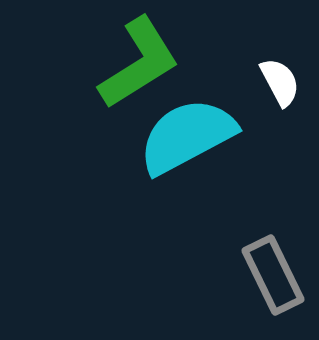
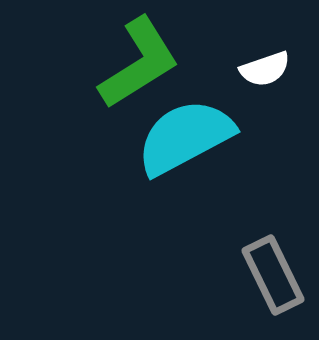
white semicircle: moved 15 px left, 13 px up; rotated 99 degrees clockwise
cyan semicircle: moved 2 px left, 1 px down
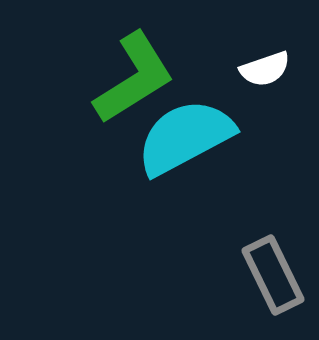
green L-shape: moved 5 px left, 15 px down
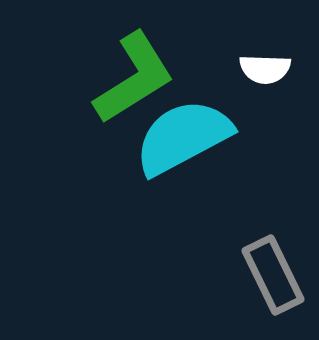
white semicircle: rotated 21 degrees clockwise
cyan semicircle: moved 2 px left
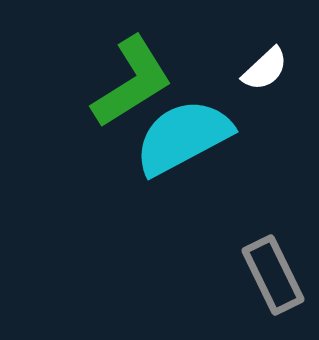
white semicircle: rotated 45 degrees counterclockwise
green L-shape: moved 2 px left, 4 px down
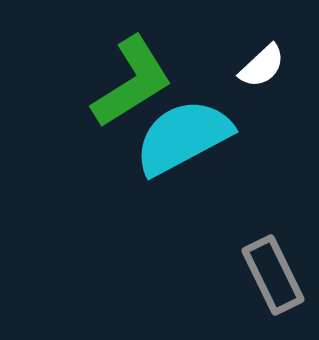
white semicircle: moved 3 px left, 3 px up
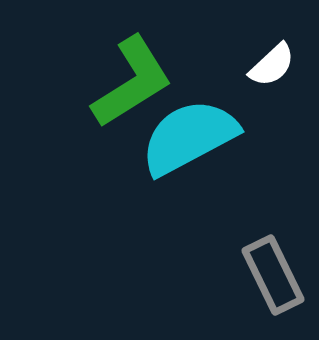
white semicircle: moved 10 px right, 1 px up
cyan semicircle: moved 6 px right
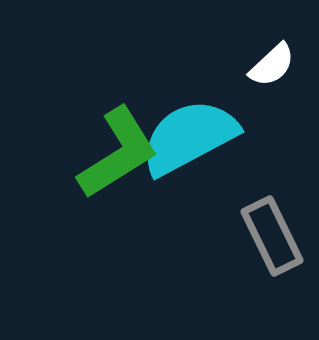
green L-shape: moved 14 px left, 71 px down
gray rectangle: moved 1 px left, 39 px up
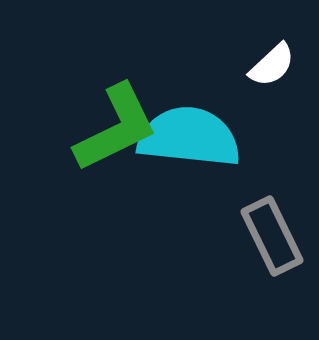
cyan semicircle: rotated 34 degrees clockwise
green L-shape: moved 2 px left, 25 px up; rotated 6 degrees clockwise
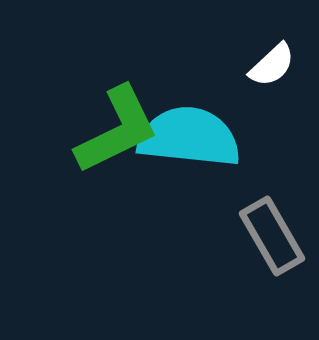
green L-shape: moved 1 px right, 2 px down
gray rectangle: rotated 4 degrees counterclockwise
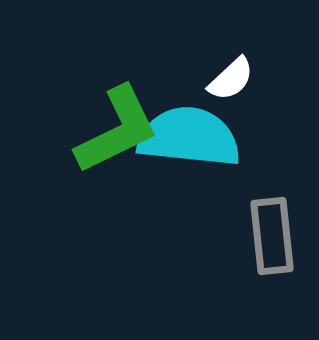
white semicircle: moved 41 px left, 14 px down
gray rectangle: rotated 24 degrees clockwise
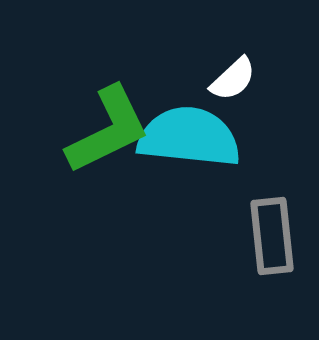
white semicircle: moved 2 px right
green L-shape: moved 9 px left
